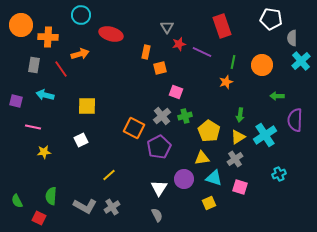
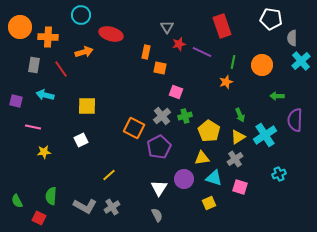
orange circle at (21, 25): moved 1 px left, 2 px down
orange arrow at (80, 54): moved 4 px right, 2 px up
orange square at (160, 68): rotated 24 degrees clockwise
green arrow at (240, 115): rotated 32 degrees counterclockwise
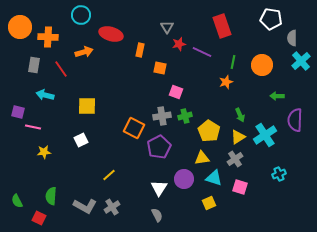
orange rectangle at (146, 52): moved 6 px left, 2 px up
purple square at (16, 101): moved 2 px right, 11 px down
gray cross at (162, 116): rotated 30 degrees clockwise
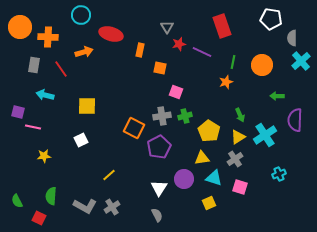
yellow star at (44, 152): moved 4 px down
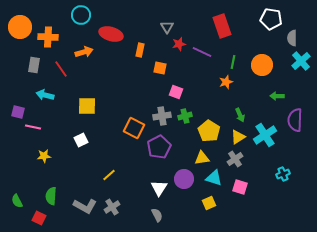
cyan cross at (279, 174): moved 4 px right
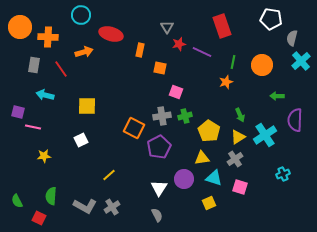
gray semicircle at (292, 38): rotated 14 degrees clockwise
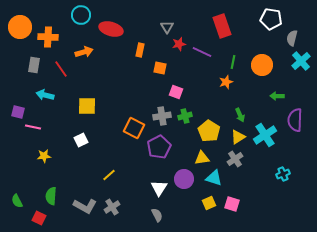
red ellipse at (111, 34): moved 5 px up
pink square at (240, 187): moved 8 px left, 17 px down
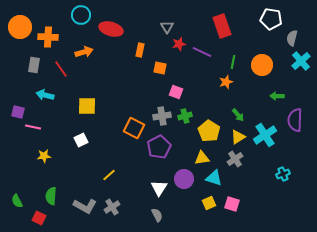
green arrow at (240, 115): moved 2 px left; rotated 16 degrees counterclockwise
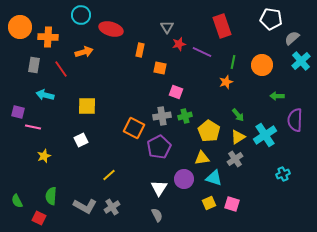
gray semicircle at (292, 38): rotated 35 degrees clockwise
yellow star at (44, 156): rotated 16 degrees counterclockwise
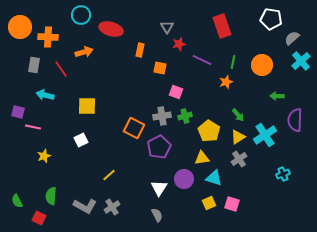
purple line at (202, 52): moved 8 px down
gray cross at (235, 159): moved 4 px right
